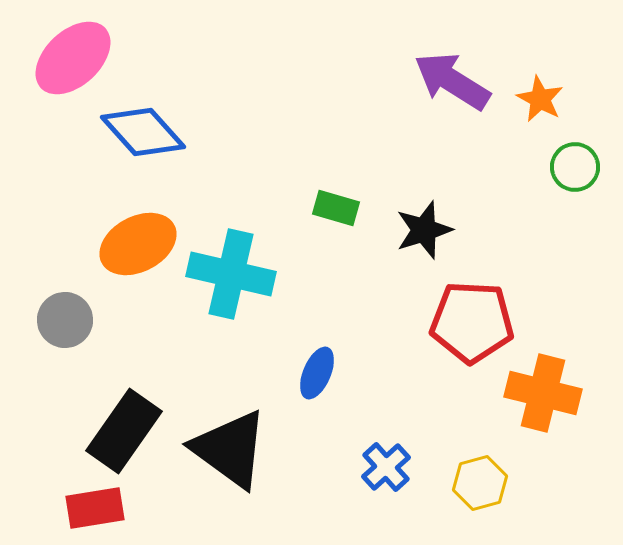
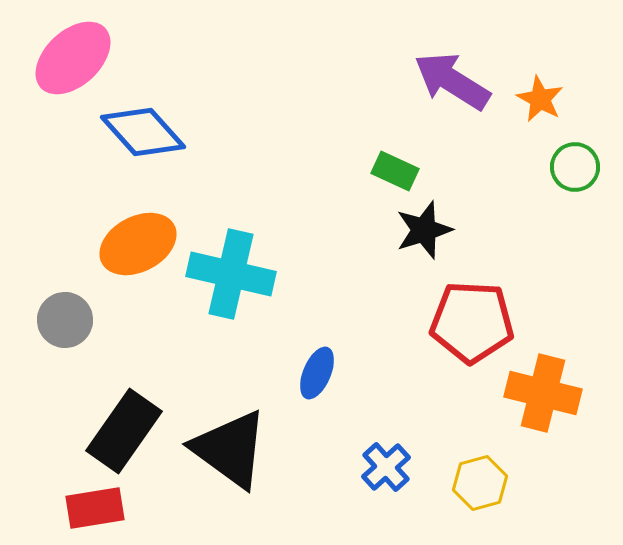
green rectangle: moved 59 px right, 37 px up; rotated 9 degrees clockwise
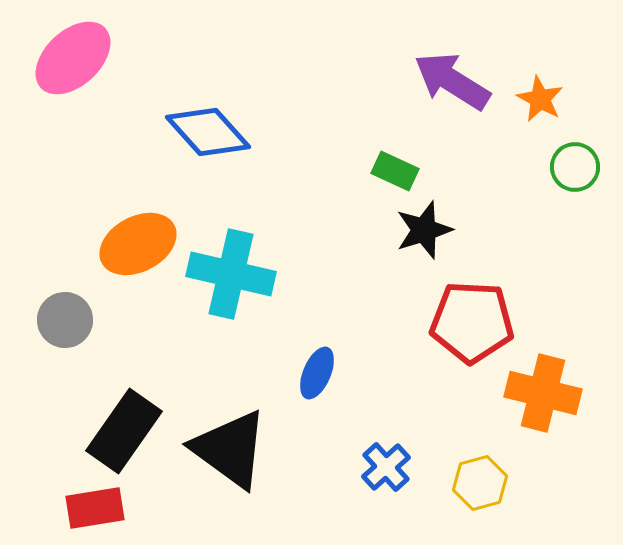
blue diamond: moved 65 px right
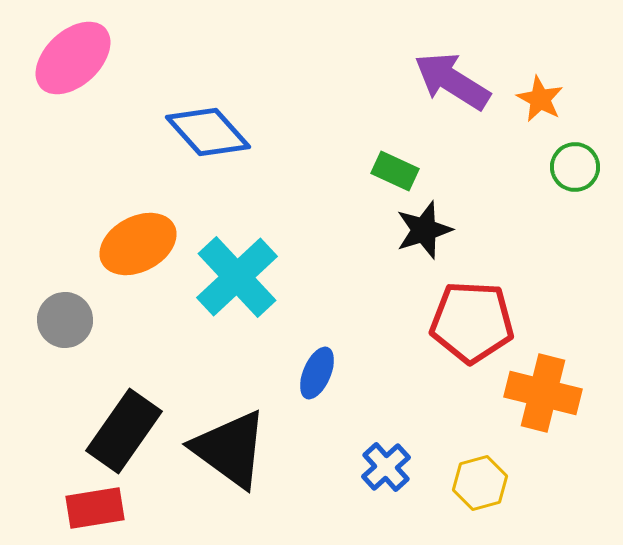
cyan cross: moved 6 px right, 3 px down; rotated 34 degrees clockwise
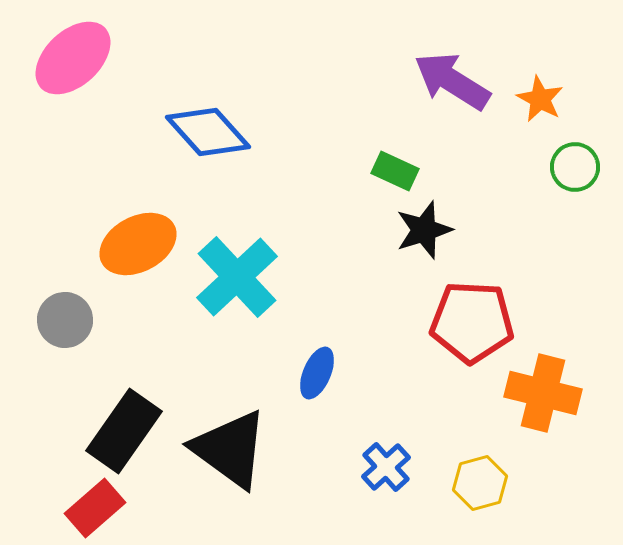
red rectangle: rotated 32 degrees counterclockwise
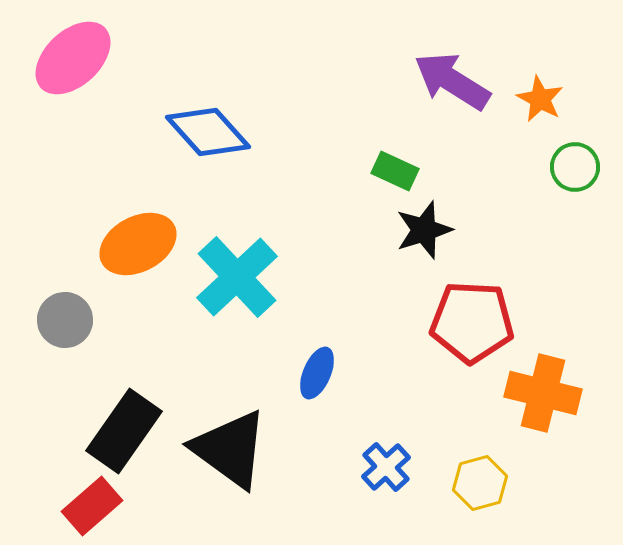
red rectangle: moved 3 px left, 2 px up
